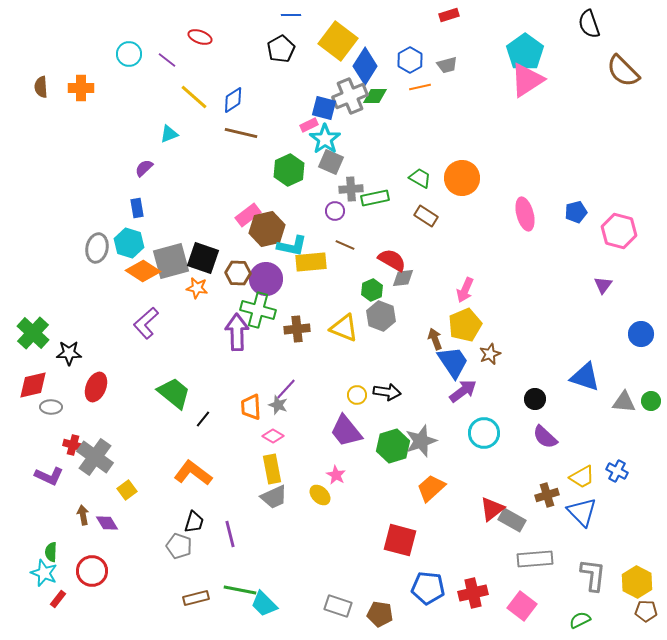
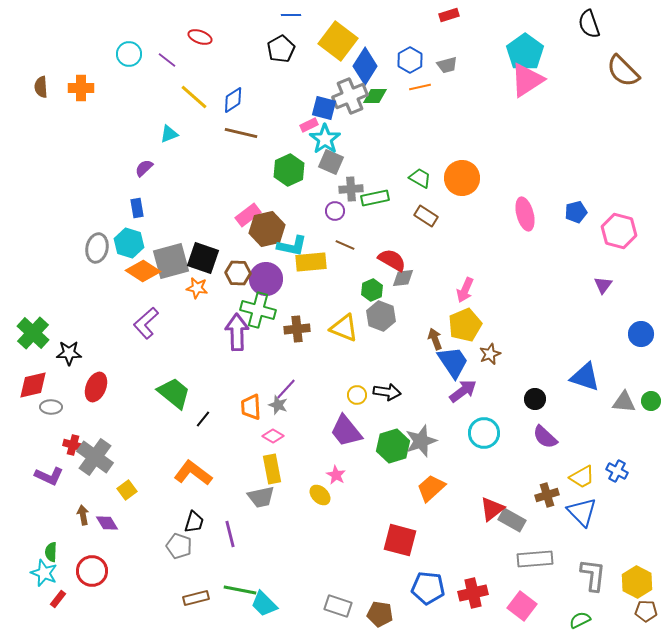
gray trapezoid at (274, 497): moved 13 px left; rotated 12 degrees clockwise
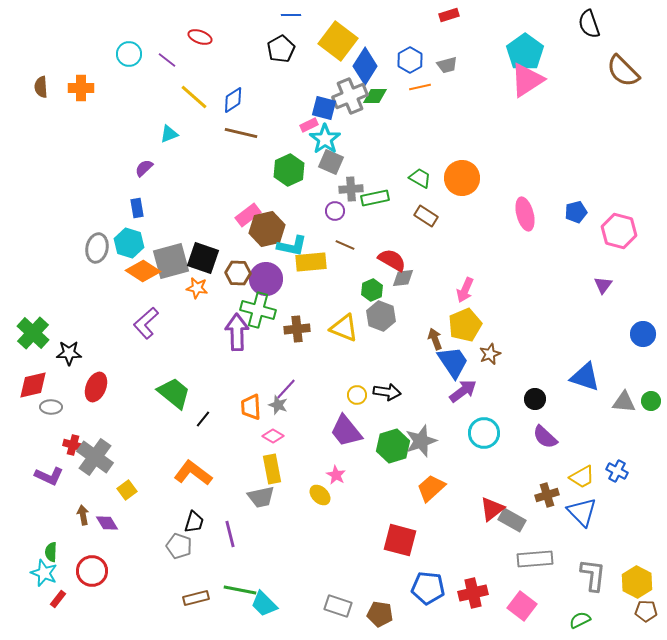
blue circle at (641, 334): moved 2 px right
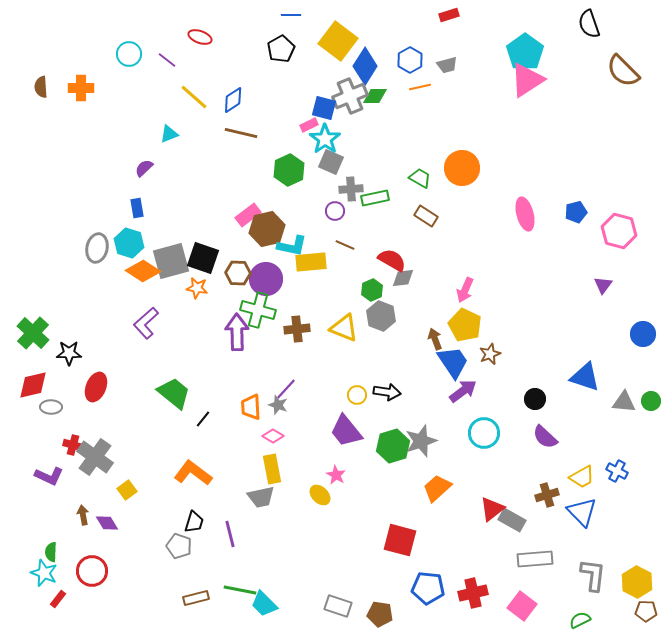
orange circle at (462, 178): moved 10 px up
yellow pentagon at (465, 325): rotated 24 degrees counterclockwise
orange trapezoid at (431, 488): moved 6 px right
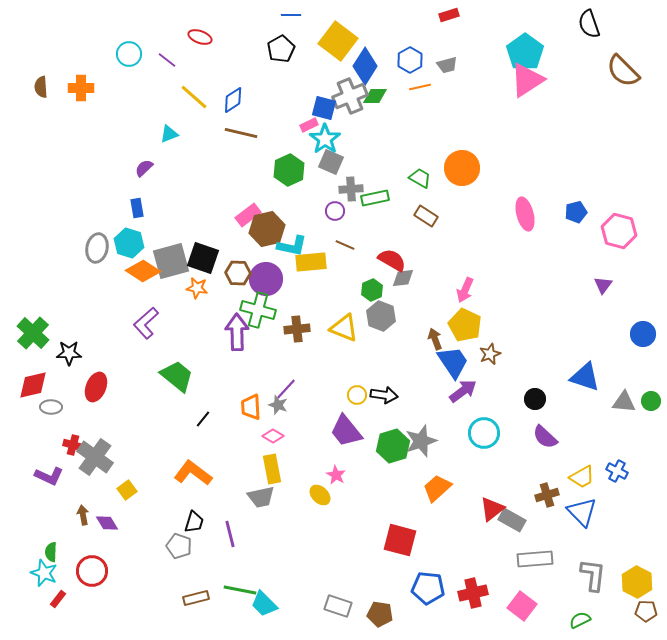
black arrow at (387, 392): moved 3 px left, 3 px down
green trapezoid at (174, 393): moved 3 px right, 17 px up
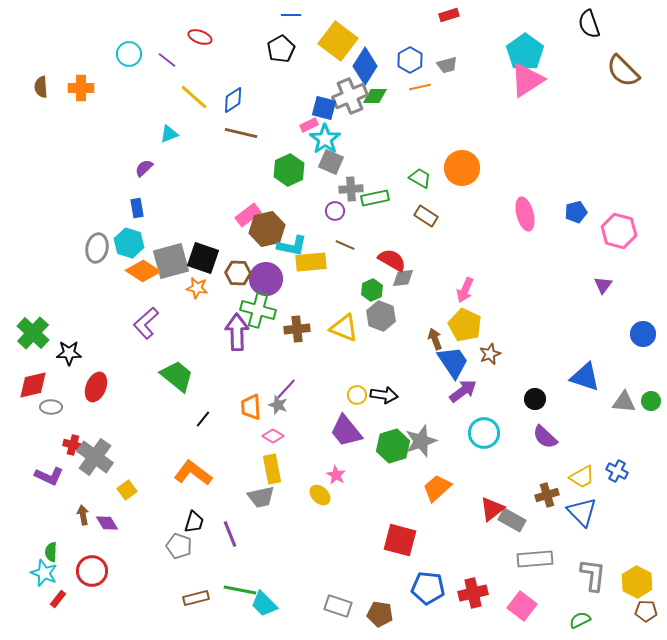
purple line at (230, 534): rotated 8 degrees counterclockwise
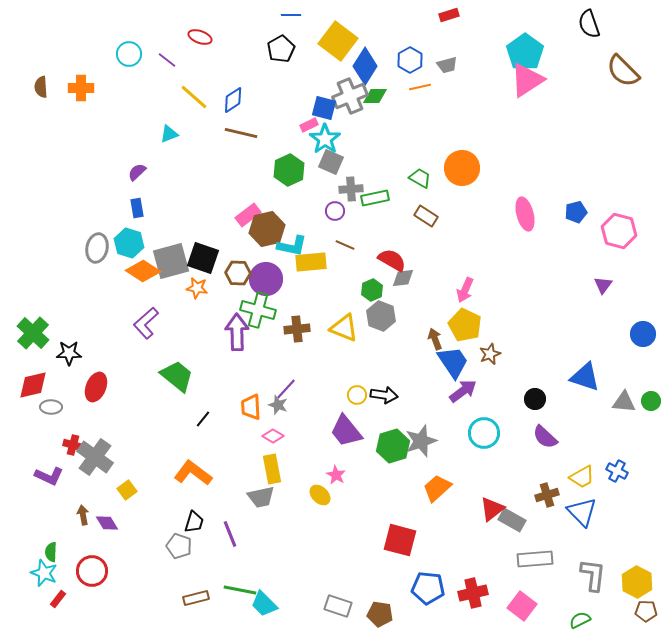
purple semicircle at (144, 168): moved 7 px left, 4 px down
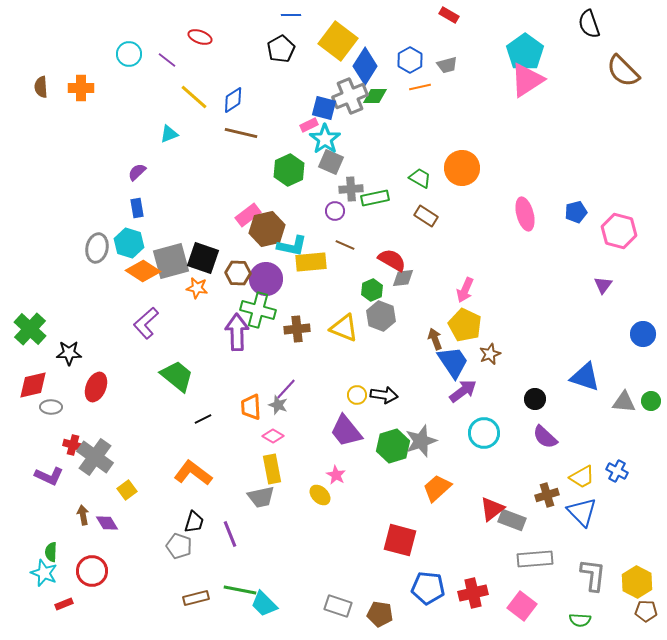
red rectangle at (449, 15): rotated 48 degrees clockwise
green cross at (33, 333): moved 3 px left, 4 px up
black line at (203, 419): rotated 24 degrees clockwise
gray rectangle at (512, 520): rotated 8 degrees counterclockwise
red rectangle at (58, 599): moved 6 px right, 5 px down; rotated 30 degrees clockwise
green semicircle at (580, 620): rotated 150 degrees counterclockwise
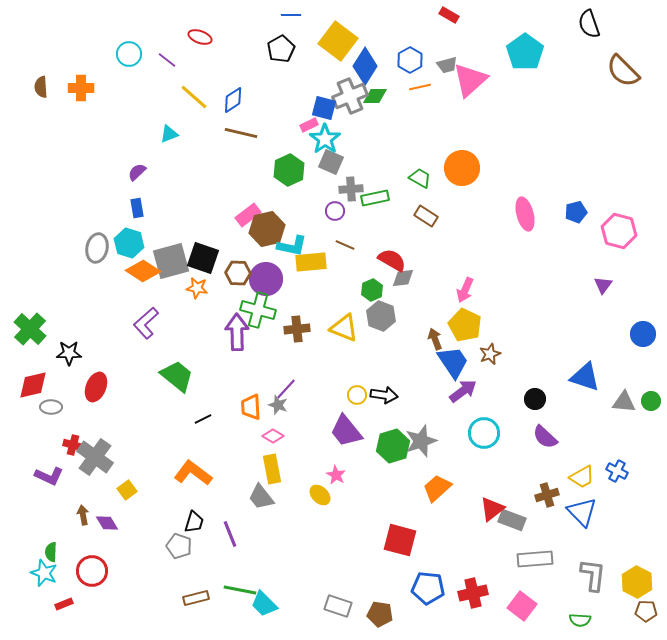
pink triangle at (527, 80): moved 57 px left; rotated 9 degrees counterclockwise
gray trapezoid at (261, 497): rotated 64 degrees clockwise
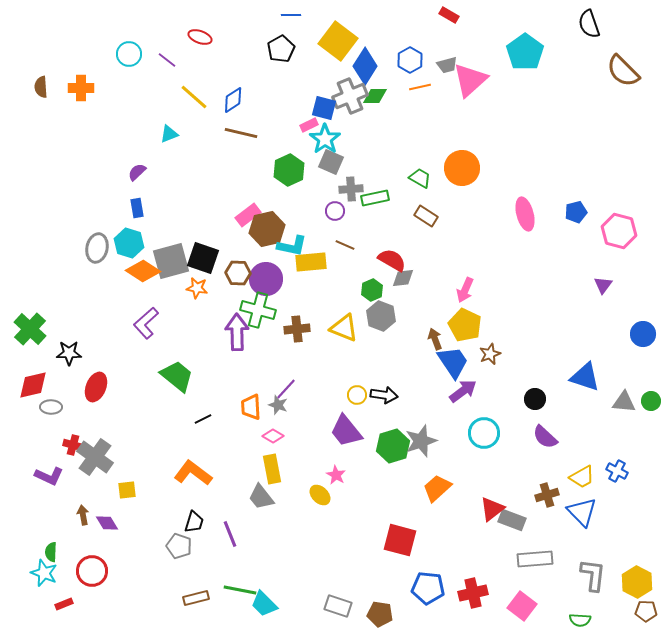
yellow square at (127, 490): rotated 30 degrees clockwise
